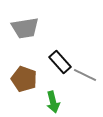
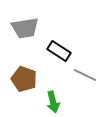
black rectangle: moved 1 px left, 11 px up; rotated 15 degrees counterclockwise
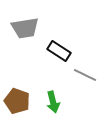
brown pentagon: moved 7 px left, 22 px down
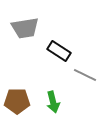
brown pentagon: rotated 20 degrees counterclockwise
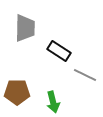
gray trapezoid: rotated 80 degrees counterclockwise
brown pentagon: moved 9 px up
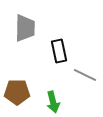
black rectangle: rotated 45 degrees clockwise
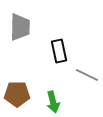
gray trapezoid: moved 5 px left, 1 px up
gray line: moved 2 px right
brown pentagon: moved 2 px down
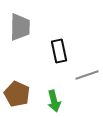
gray line: rotated 45 degrees counterclockwise
brown pentagon: rotated 25 degrees clockwise
green arrow: moved 1 px right, 1 px up
